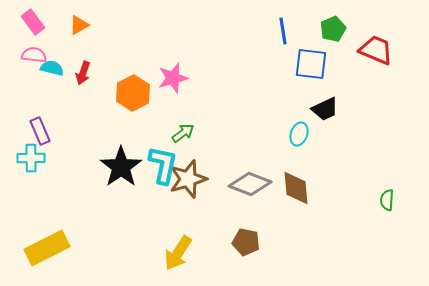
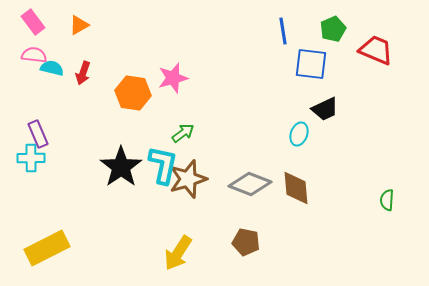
orange hexagon: rotated 24 degrees counterclockwise
purple rectangle: moved 2 px left, 3 px down
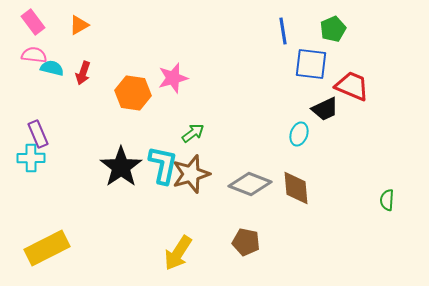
red trapezoid: moved 24 px left, 36 px down
green arrow: moved 10 px right
brown star: moved 3 px right, 5 px up
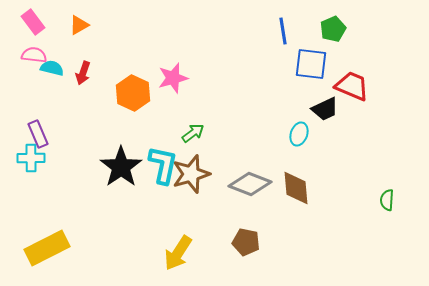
orange hexagon: rotated 16 degrees clockwise
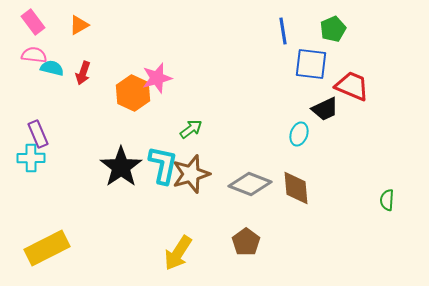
pink star: moved 16 px left
green arrow: moved 2 px left, 4 px up
brown pentagon: rotated 24 degrees clockwise
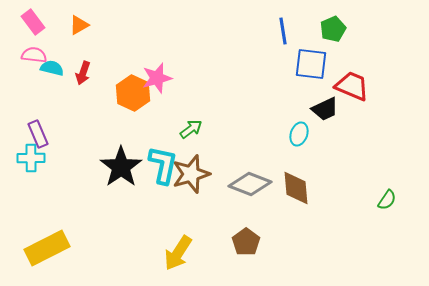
green semicircle: rotated 150 degrees counterclockwise
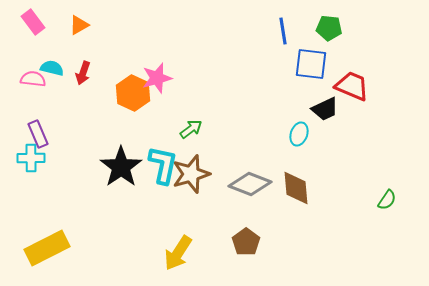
green pentagon: moved 4 px left, 1 px up; rotated 30 degrees clockwise
pink semicircle: moved 1 px left, 24 px down
